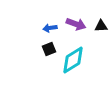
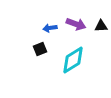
black square: moved 9 px left
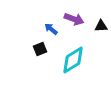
purple arrow: moved 2 px left, 5 px up
blue arrow: moved 1 px right, 1 px down; rotated 48 degrees clockwise
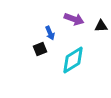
blue arrow: moved 1 px left, 4 px down; rotated 152 degrees counterclockwise
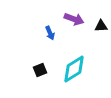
black square: moved 21 px down
cyan diamond: moved 1 px right, 9 px down
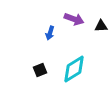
blue arrow: rotated 40 degrees clockwise
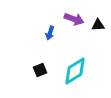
black triangle: moved 3 px left, 1 px up
cyan diamond: moved 1 px right, 2 px down
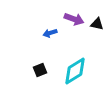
black triangle: moved 1 px left, 1 px up; rotated 16 degrees clockwise
blue arrow: rotated 56 degrees clockwise
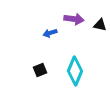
purple arrow: rotated 12 degrees counterclockwise
black triangle: moved 3 px right, 1 px down
cyan diamond: rotated 36 degrees counterclockwise
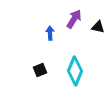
purple arrow: rotated 66 degrees counterclockwise
black triangle: moved 2 px left, 2 px down
blue arrow: rotated 104 degrees clockwise
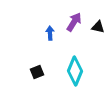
purple arrow: moved 3 px down
black square: moved 3 px left, 2 px down
